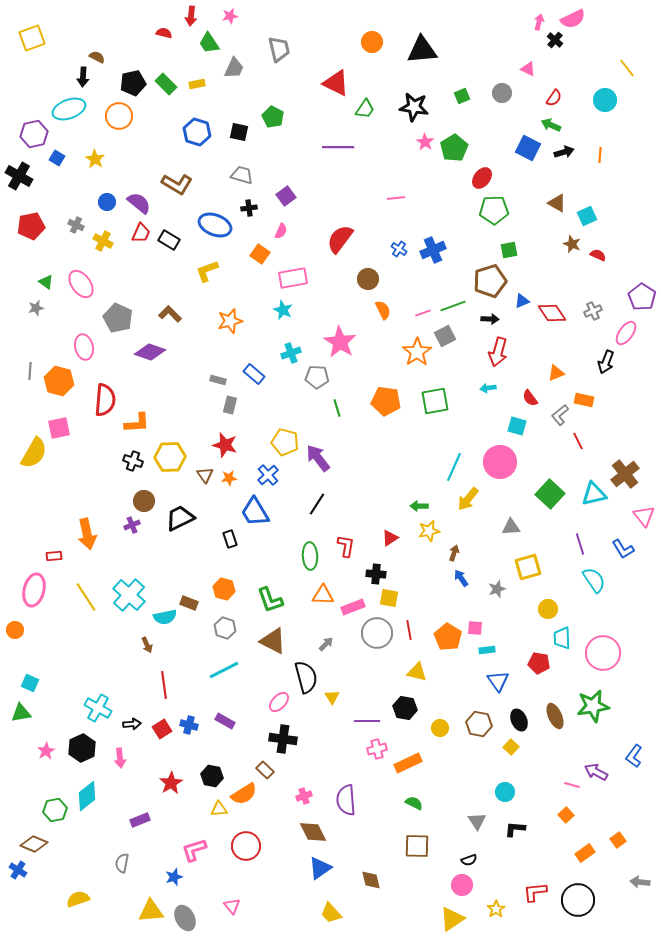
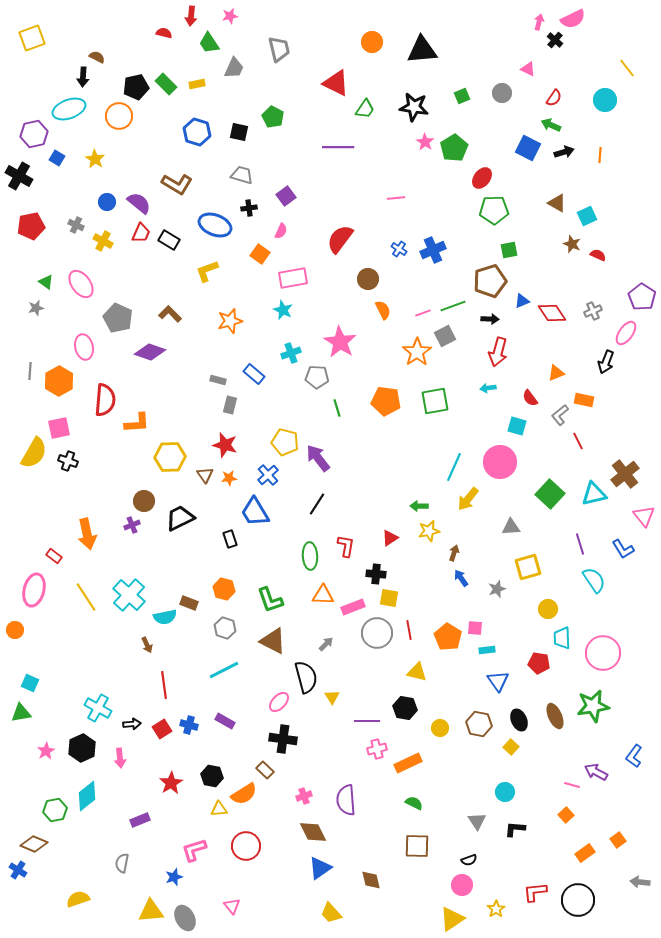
black pentagon at (133, 83): moved 3 px right, 4 px down
orange hexagon at (59, 381): rotated 16 degrees clockwise
black cross at (133, 461): moved 65 px left
red rectangle at (54, 556): rotated 42 degrees clockwise
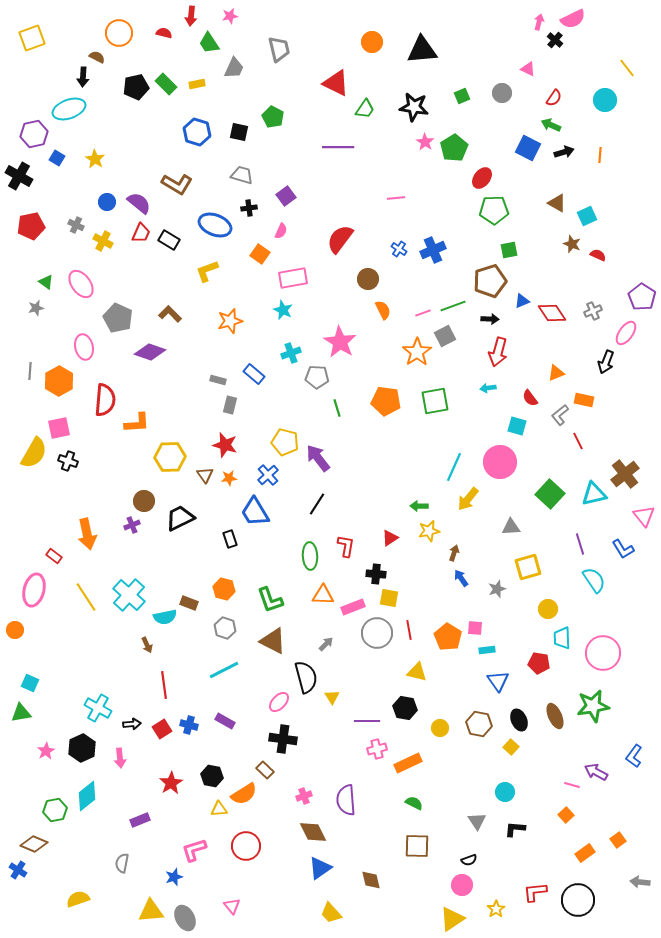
orange circle at (119, 116): moved 83 px up
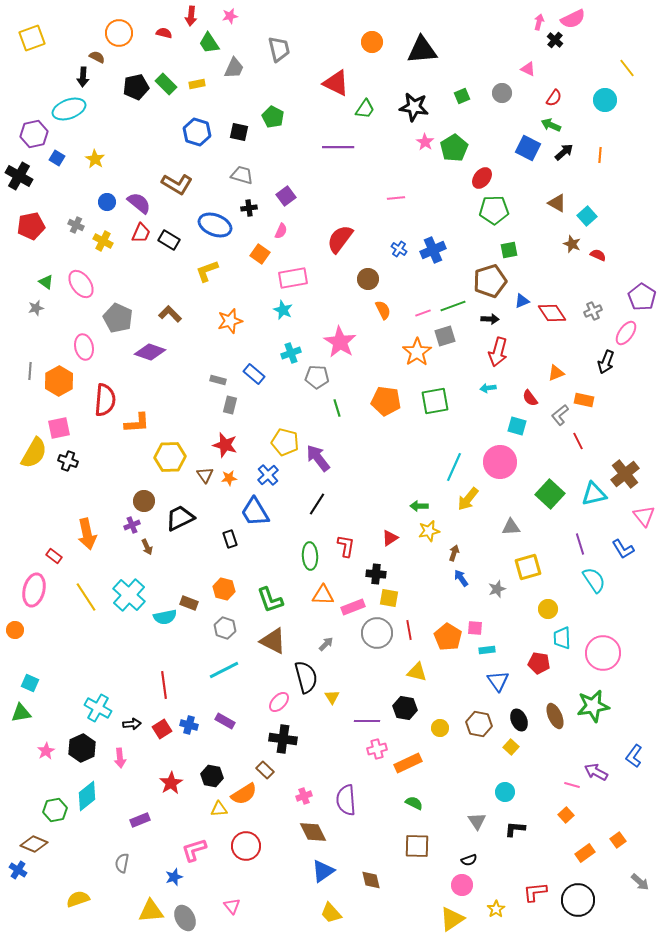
black arrow at (564, 152): rotated 24 degrees counterclockwise
cyan square at (587, 216): rotated 18 degrees counterclockwise
gray square at (445, 336): rotated 10 degrees clockwise
brown arrow at (147, 645): moved 98 px up
blue triangle at (320, 868): moved 3 px right, 3 px down
gray arrow at (640, 882): rotated 144 degrees counterclockwise
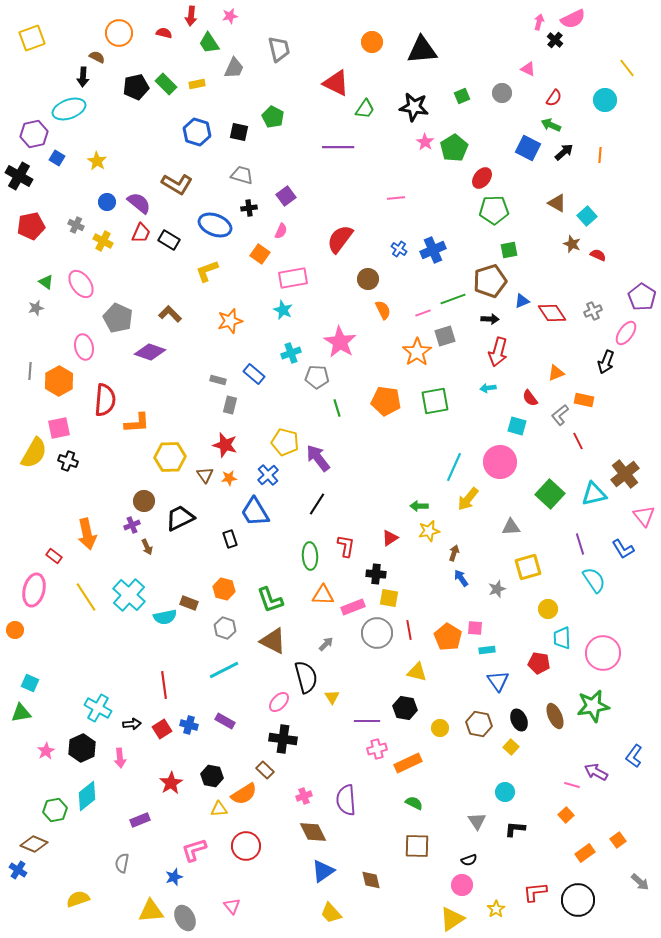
yellow star at (95, 159): moved 2 px right, 2 px down
green line at (453, 306): moved 7 px up
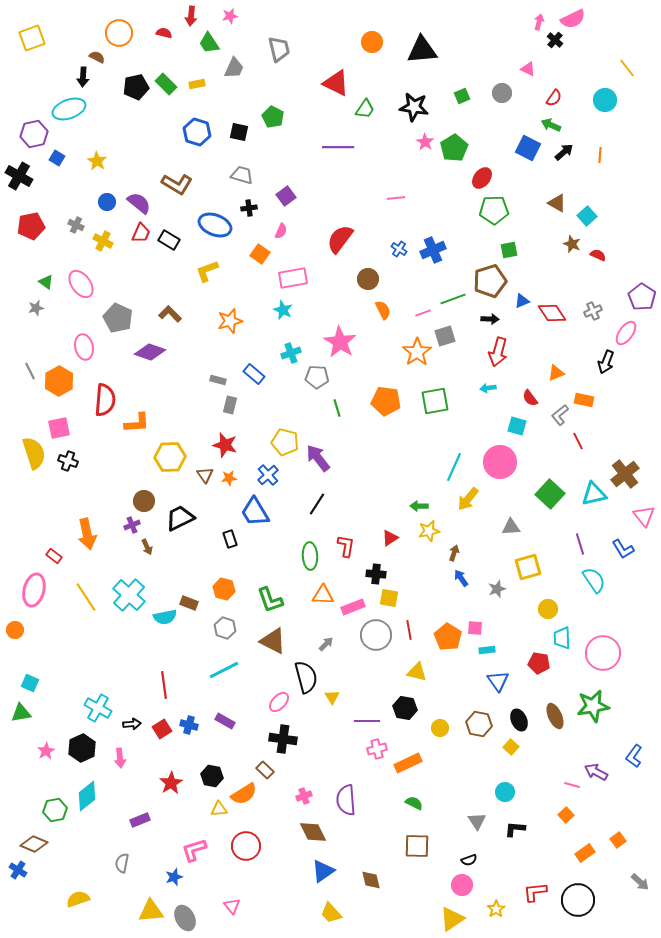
gray line at (30, 371): rotated 30 degrees counterclockwise
yellow semicircle at (34, 453): rotated 48 degrees counterclockwise
gray circle at (377, 633): moved 1 px left, 2 px down
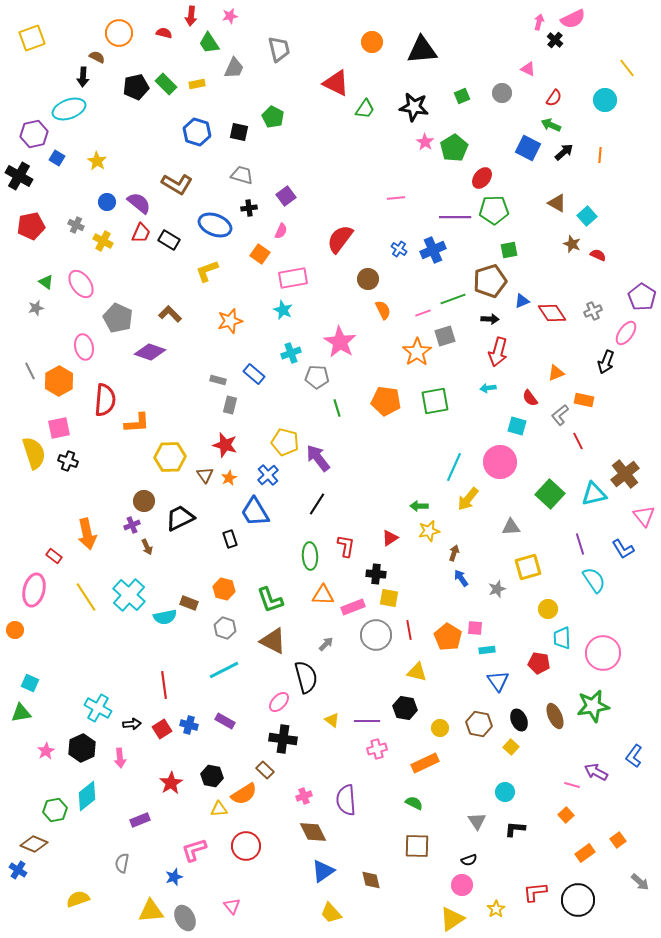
purple line at (338, 147): moved 117 px right, 70 px down
orange star at (229, 478): rotated 21 degrees counterclockwise
yellow triangle at (332, 697): moved 23 px down; rotated 21 degrees counterclockwise
orange rectangle at (408, 763): moved 17 px right
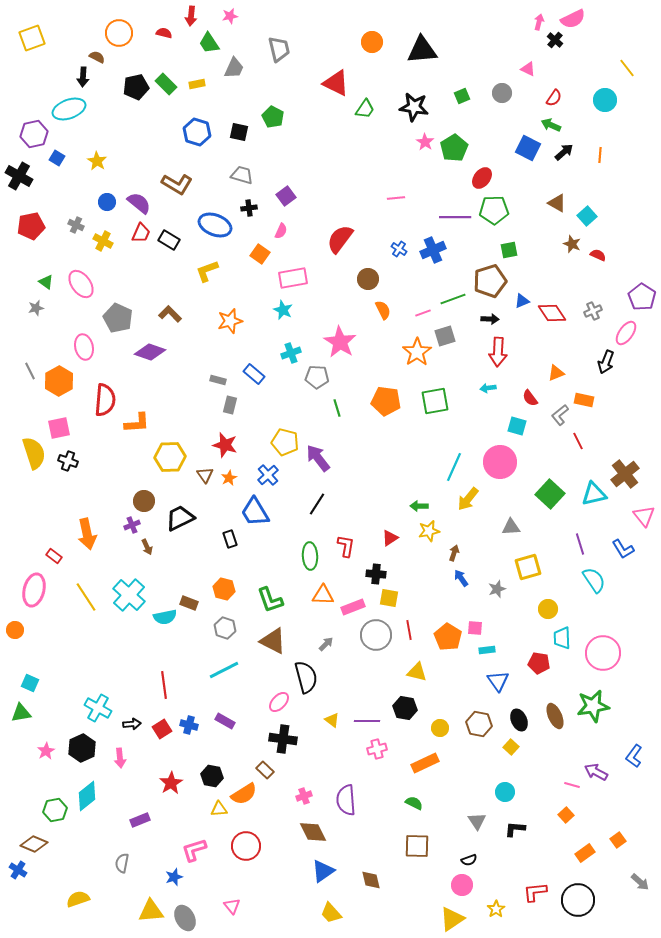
red arrow at (498, 352): rotated 12 degrees counterclockwise
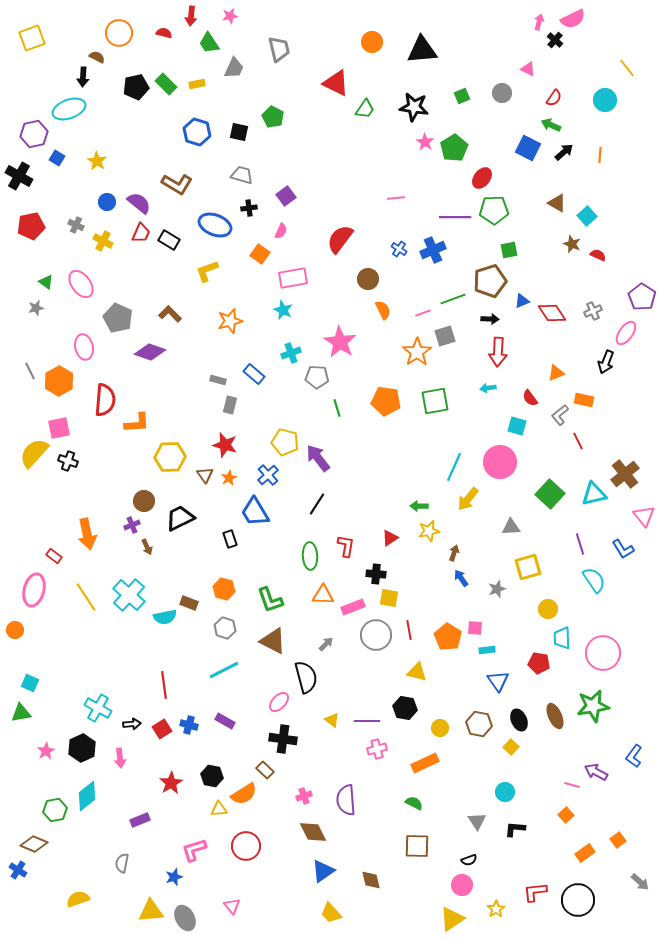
yellow semicircle at (34, 453): rotated 120 degrees counterclockwise
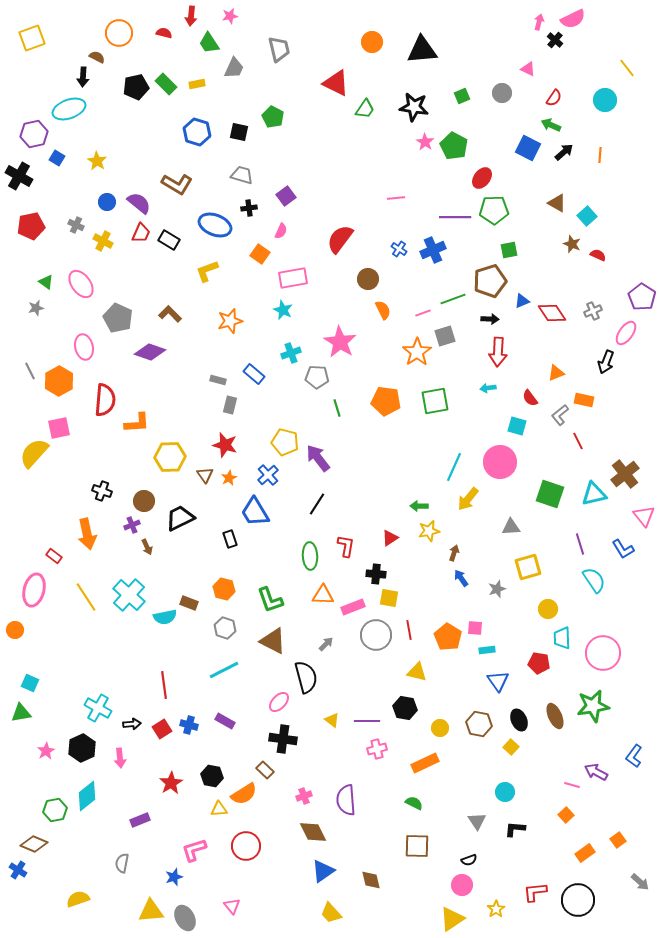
green pentagon at (454, 148): moved 2 px up; rotated 12 degrees counterclockwise
black cross at (68, 461): moved 34 px right, 30 px down
green square at (550, 494): rotated 24 degrees counterclockwise
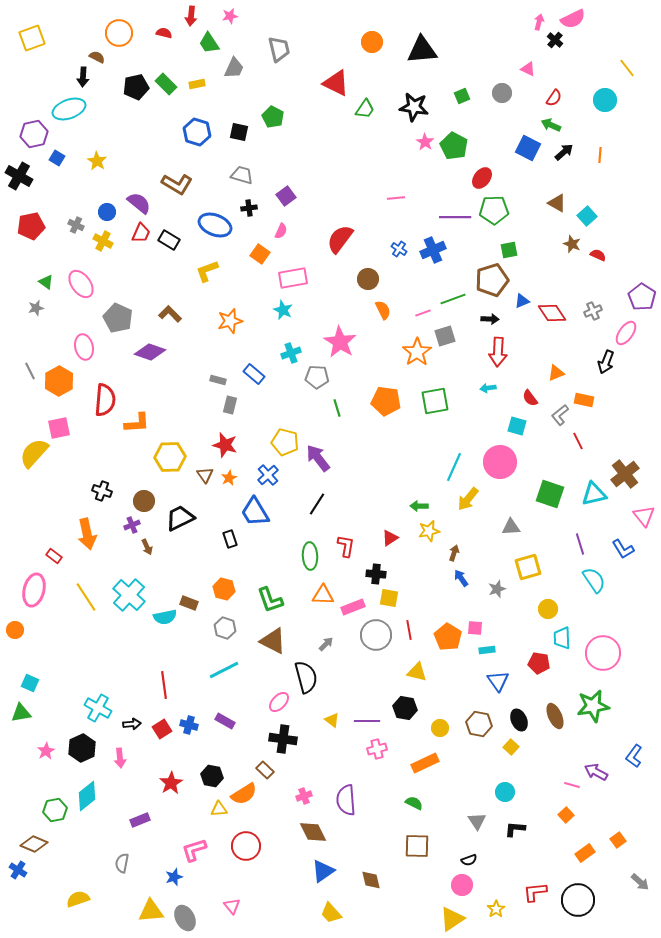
blue circle at (107, 202): moved 10 px down
brown pentagon at (490, 281): moved 2 px right, 1 px up
